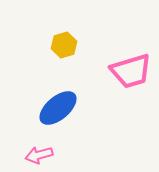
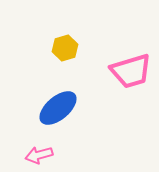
yellow hexagon: moved 1 px right, 3 px down
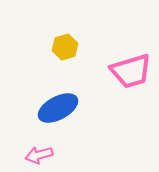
yellow hexagon: moved 1 px up
blue ellipse: rotated 12 degrees clockwise
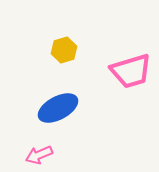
yellow hexagon: moved 1 px left, 3 px down
pink arrow: rotated 8 degrees counterclockwise
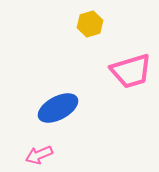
yellow hexagon: moved 26 px right, 26 px up
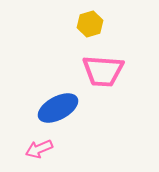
pink trapezoid: moved 28 px left; rotated 21 degrees clockwise
pink arrow: moved 6 px up
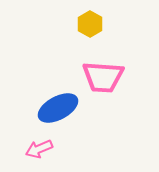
yellow hexagon: rotated 15 degrees counterclockwise
pink trapezoid: moved 6 px down
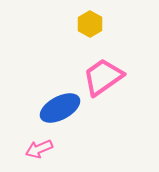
pink trapezoid: rotated 141 degrees clockwise
blue ellipse: moved 2 px right
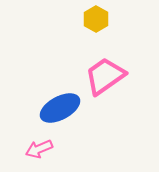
yellow hexagon: moved 6 px right, 5 px up
pink trapezoid: moved 2 px right, 1 px up
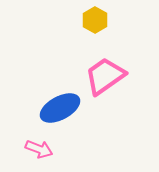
yellow hexagon: moved 1 px left, 1 px down
pink arrow: rotated 136 degrees counterclockwise
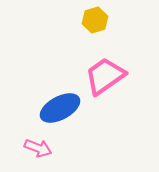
yellow hexagon: rotated 15 degrees clockwise
pink arrow: moved 1 px left, 1 px up
